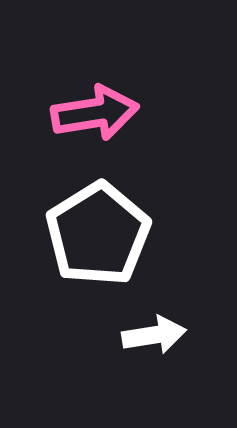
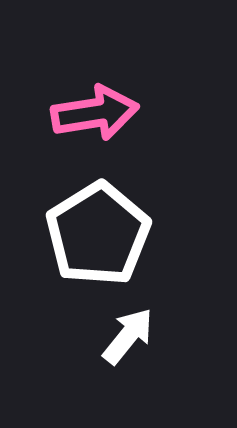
white arrow: moved 26 px left, 1 px down; rotated 42 degrees counterclockwise
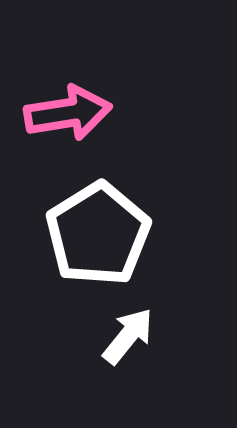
pink arrow: moved 27 px left
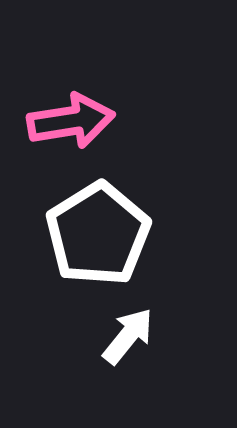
pink arrow: moved 3 px right, 8 px down
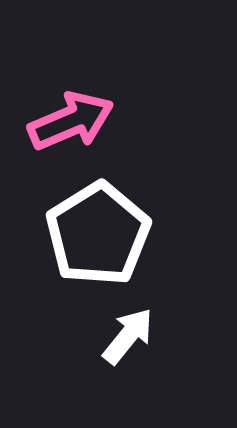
pink arrow: rotated 14 degrees counterclockwise
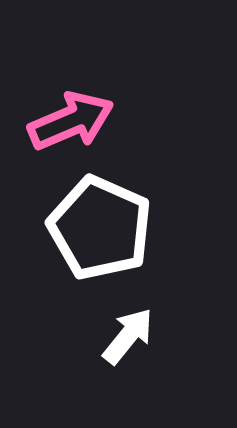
white pentagon: moved 2 px right, 6 px up; rotated 16 degrees counterclockwise
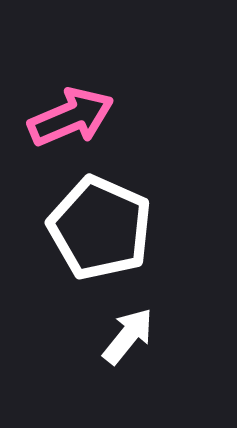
pink arrow: moved 4 px up
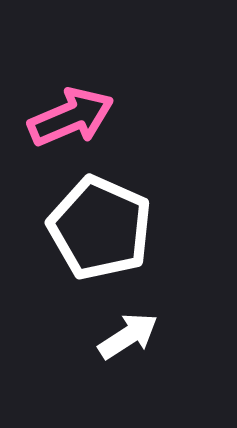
white arrow: rotated 18 degrees clockwise
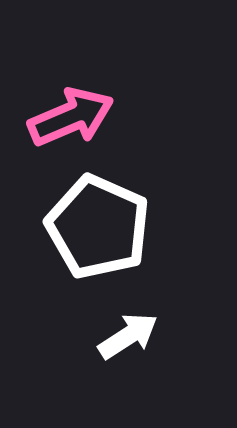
white pentagon: moved 2 px left, 1 px up
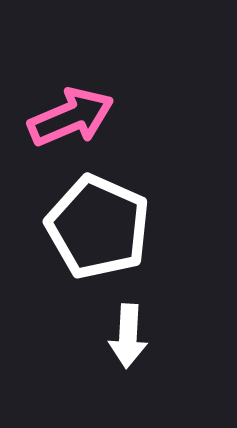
white arrow: rotated 126 degrees clockwise
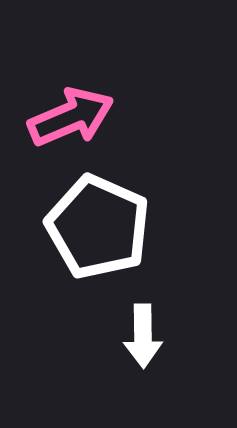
white arrow: moved 15 px right; rotated 4 degrees counterclockwise
